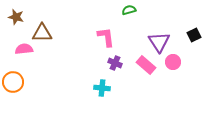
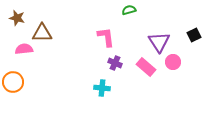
brown star: moved 1 px right, 1 px down
pink rectangle: moved 2 px down
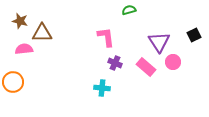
brown star: moved 3 px right, 3 px down
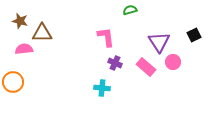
green semicircle: moved 1 px right
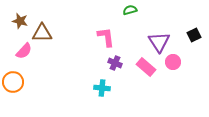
pink semicircle: moved 2 px down; rotated 138 degrees clockwise
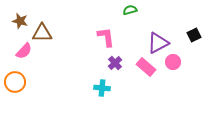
purple triangle: moved 1 px left, 1 px down; rotated 35 degrees clockwise
purple cross: rotated 24 degrees clockwise
orange circle: moved 2 px right
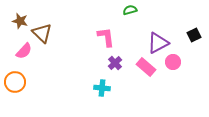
brown triangle: rotated 45 degrees clockwise
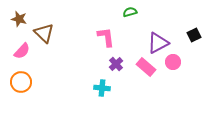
green semicircle: moved 2 px down
brown star: moved 1 px left, 2 px up
brown triangle: moved 2 px right
pink semicircle: moved 2 px left
purple cross: moved 1 px right, 1 px down
orange circle: moved 6 px right
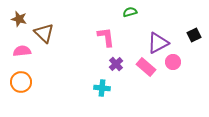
pink semicircle: rotated 138 degrees counterclockwise
